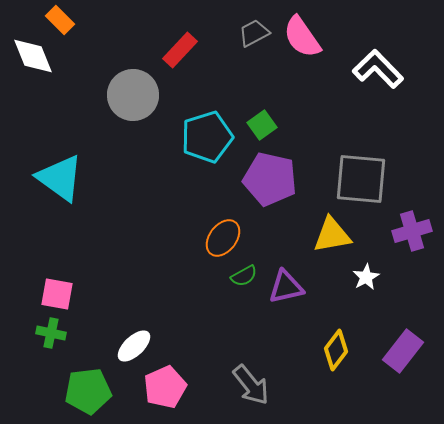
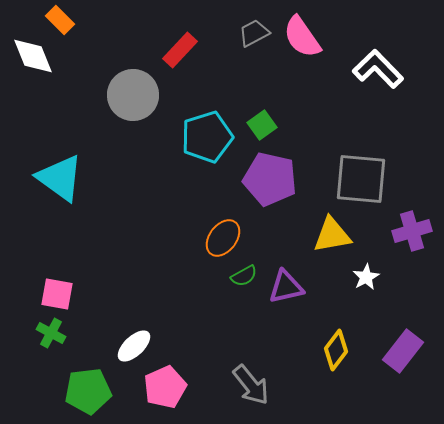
green cross: rotated 16 degrees clockwise
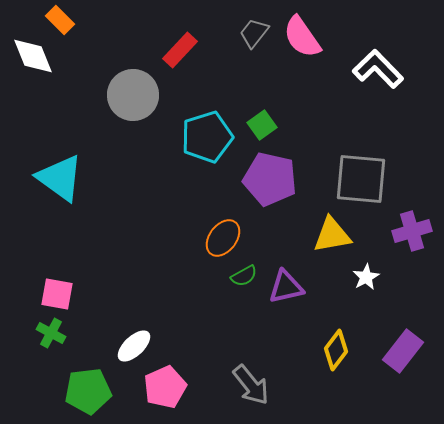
gray trapezoid: rotated 24 degrees counterclockwise
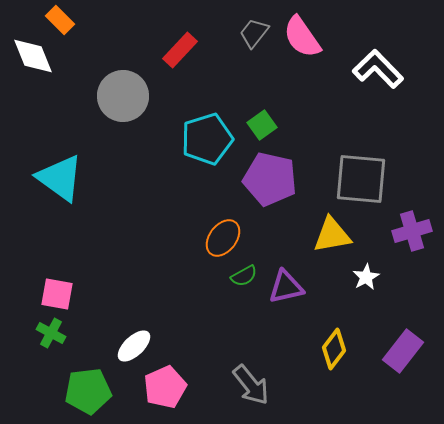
gray circle: moved 10 px left, 1 px down
cyan pentagon: moved 2 px down
yellow diamond: moved 2 px left, 1 px up
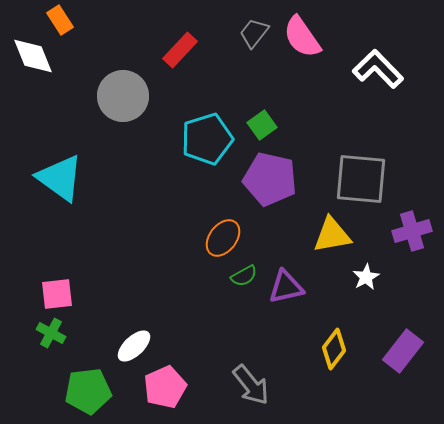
orange rectangle: rotated 12 degrees clockwise
pink square: rotated 16 degrees counterclockwise
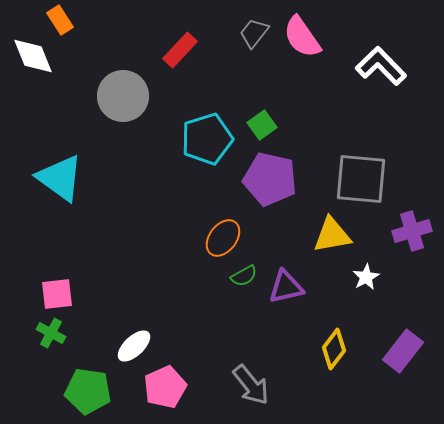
white L-shape: moved 3 px right, 3 px up
green pentagon: rotated 15 degrees clockwise
